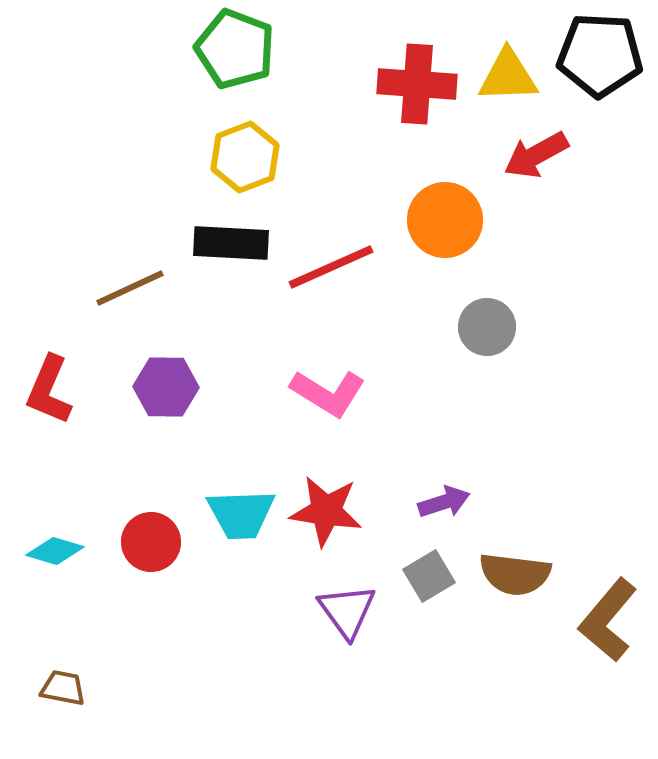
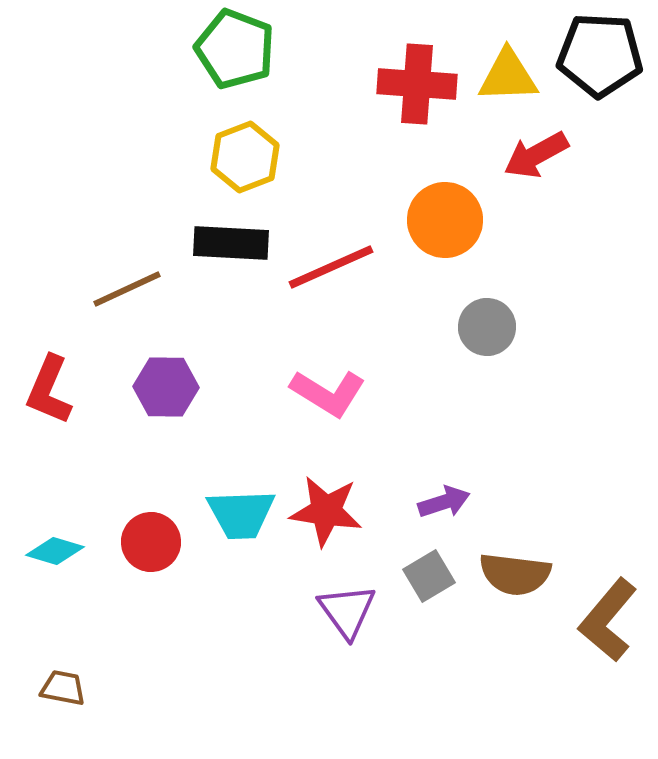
brown line: moved 3 px left, 1 px down
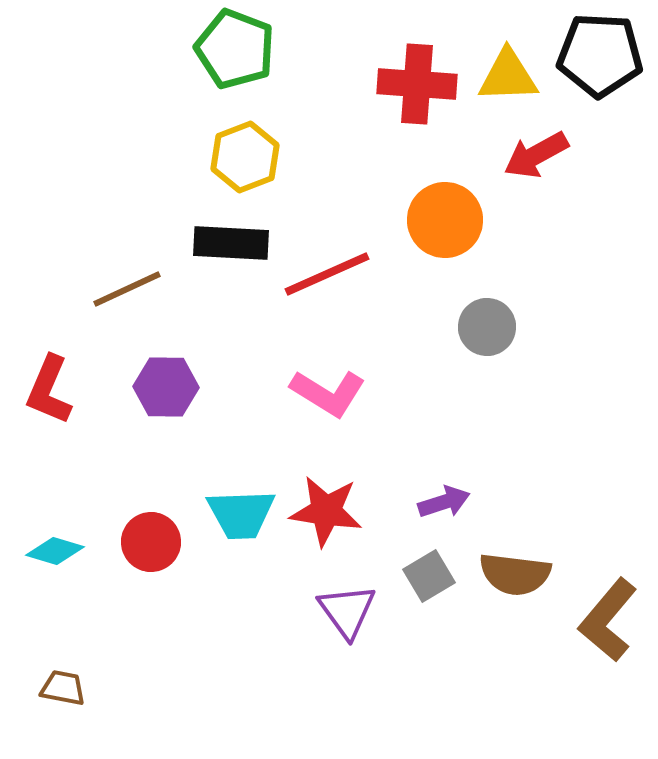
red line: moved 4 px left, 7 px down
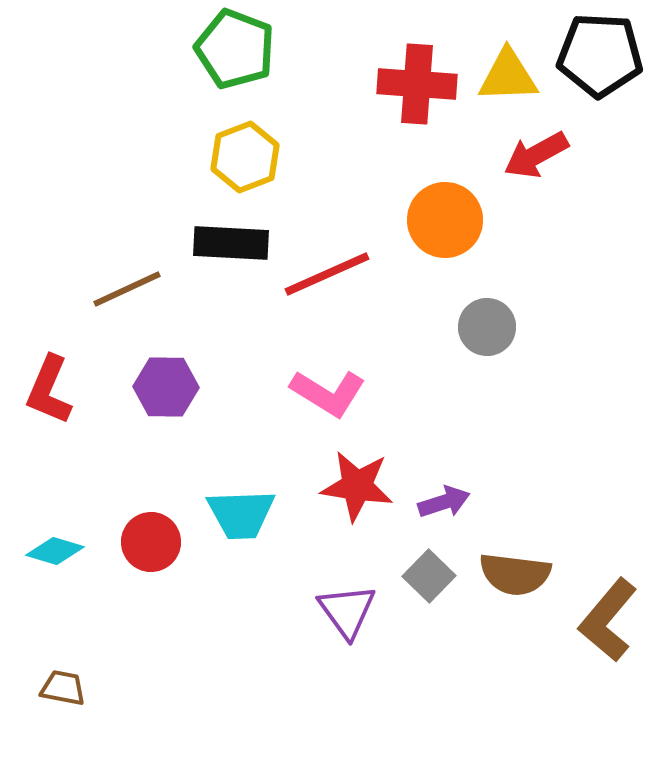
red star: moved 31 px right, 25 px up
gray square: rotated 15 degrees counterclockwise
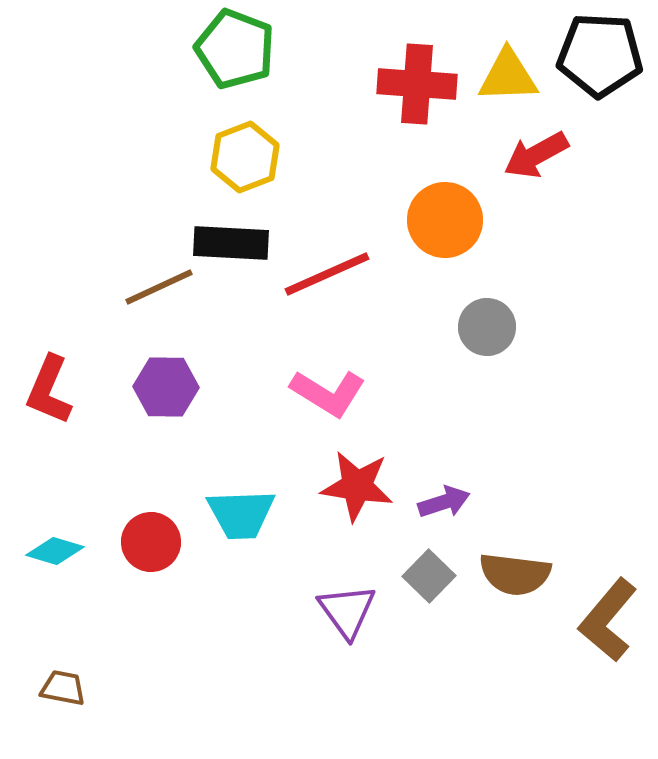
brown line: moved 32 px right, 2 px up
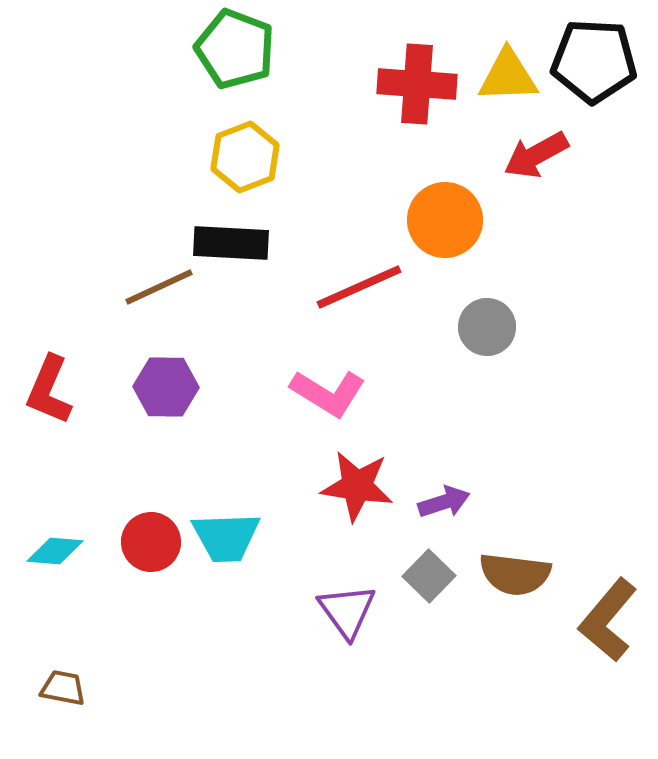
black pentagon: moved 6 px left, 6 px down
red line: moved 32 px right, 13 px down
cyan trapezoid: moved 15 px left, 23 px down
cyan diamond: rotated 12 degrees counterclockwise
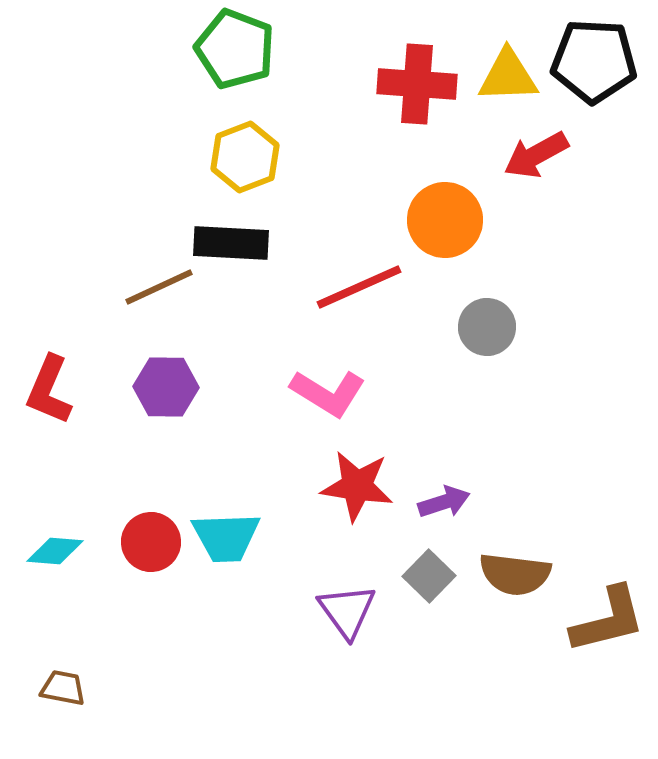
brown L-shape: rotated 144 degrees counterclockwise
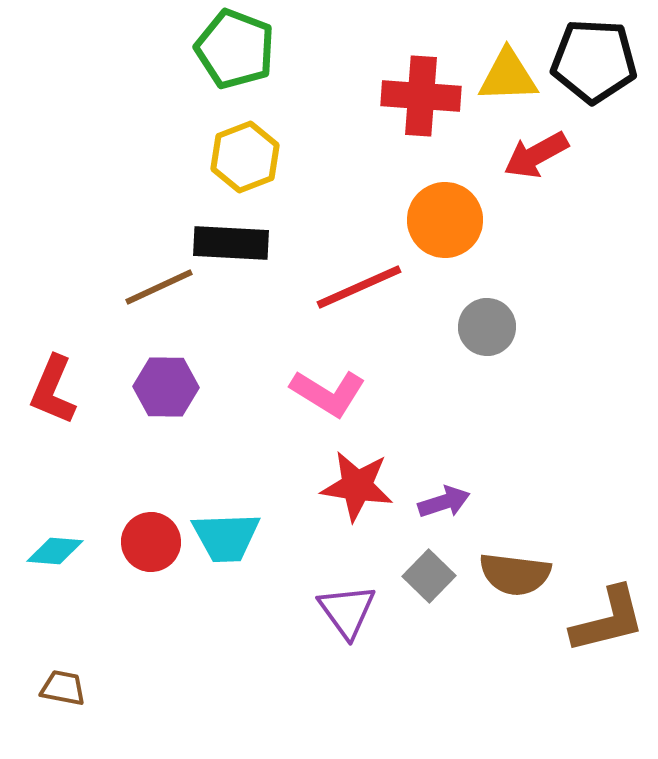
red cross: moved 4 px right, 12 px down
red L-shape: moved 4 px right
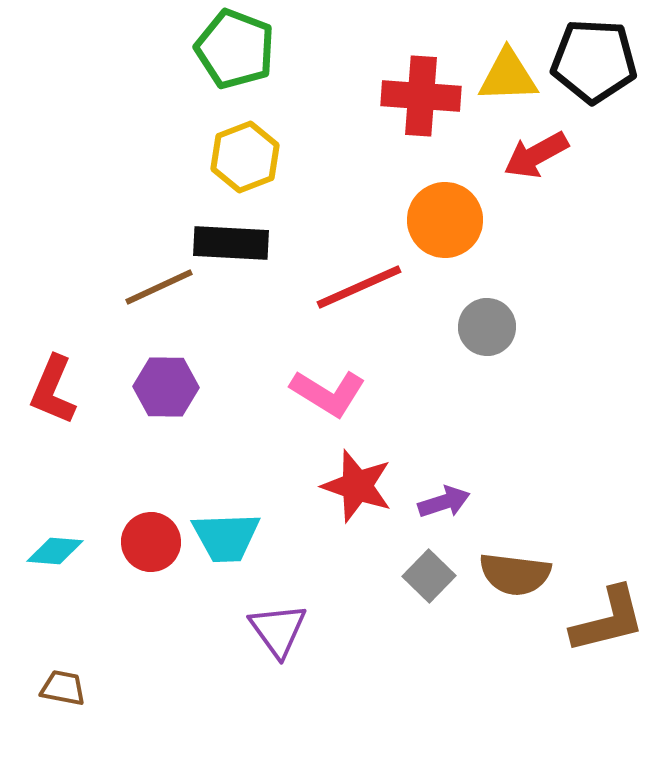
red star: rotated 10 degrees clockwise
purple triangle: moved 69 px left, 19 px down
